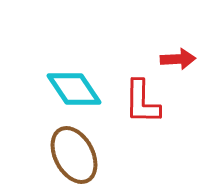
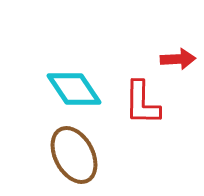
red L-shape: moved 1 px down
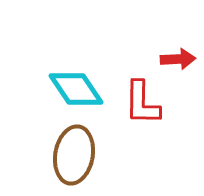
cyan diamond: moved 2 px right
brown ellipse: rotated 38 degrees clockwise
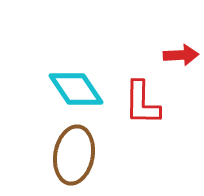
red arrow: moved 3 px right, 4 px up
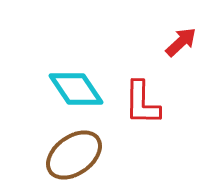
red arrow: moved 13 px up; rotated 40 degrees counterclockwise
brown ellipse: rotated 44 degrees clockwise
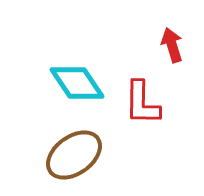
red arrow: moved 9 px left, 3 px down; rotated 64 degrees counterclockwise
cyan diamond: moved 1 px right, 6 px up
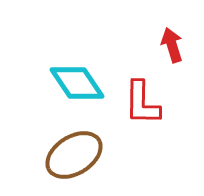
brown ellipse: rotated 4 degrees clockwise
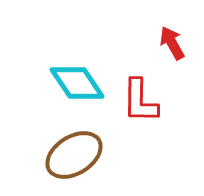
red arrow: moved 2 px up; rotated 12 degrees counterclockwise
red L-shape: moved 2 px left, 2 px up
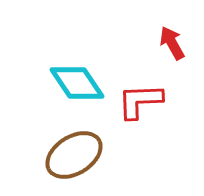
red L-shape: rotated 87 degrees clockwise
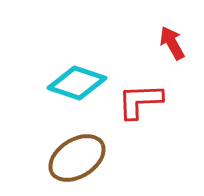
cyan diamond: rotated 38 degrees counterclockwise
brown ellipse: moved 3 px right, 3 px down
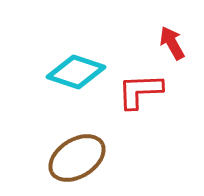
cyan diamond: moved 1 px left, 11 px up
red L-shape: moved 10 px up
